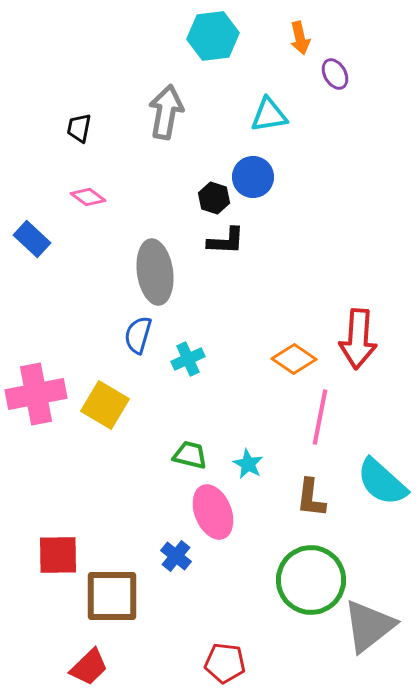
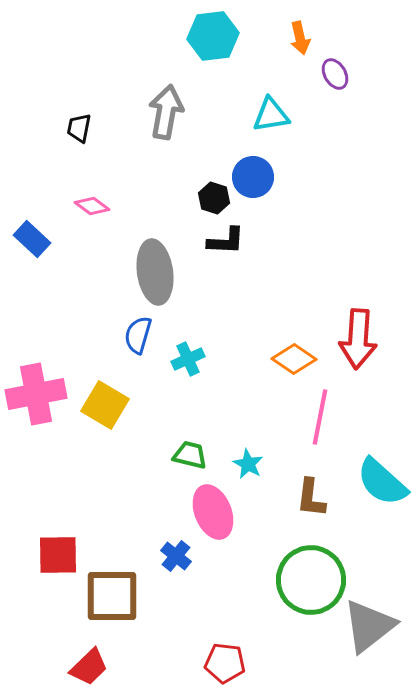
cyan triangle: moved 2 px right
pink diamond: moved 4 px right, 9 px down
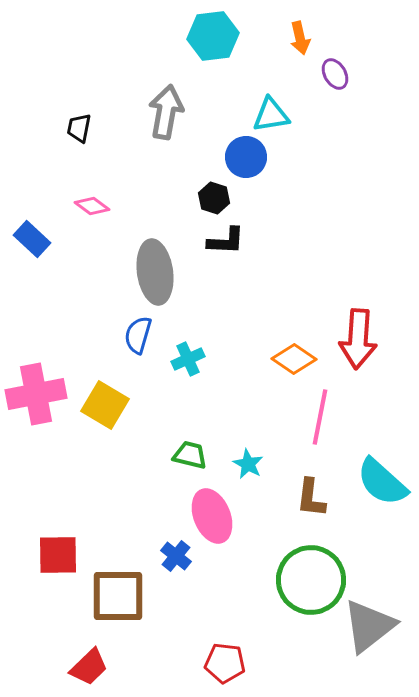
blue circle: moved 7 px left, 20 px up
pink ellipse: moved 1 px left, 4 px down
brown square: moved 6 px right
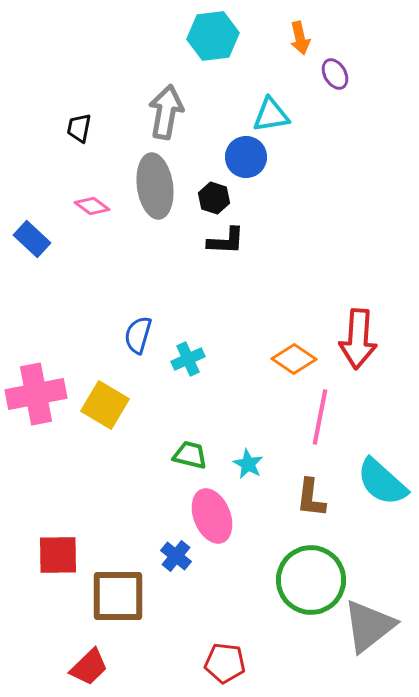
gray ellipse: moved 86 px up
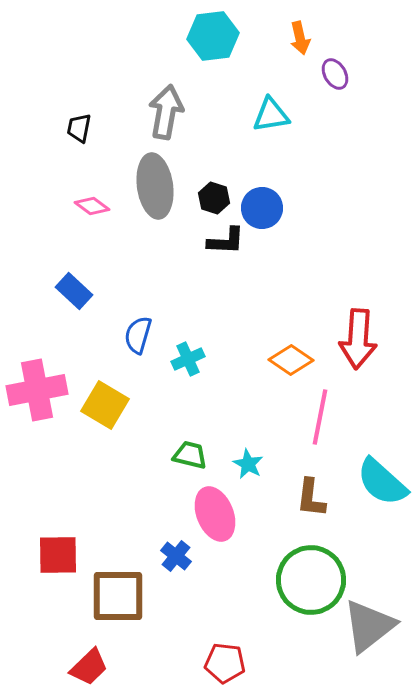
blue circle: moved 16 px right, 51 px down
blue rectangle: moved 42 px right, 52 px down
orange diamond: moved 3 px left, 1 px down
pink cross: moved 1 px right, 4 px up
pink ellipse: moved 3 px right, 2 px up
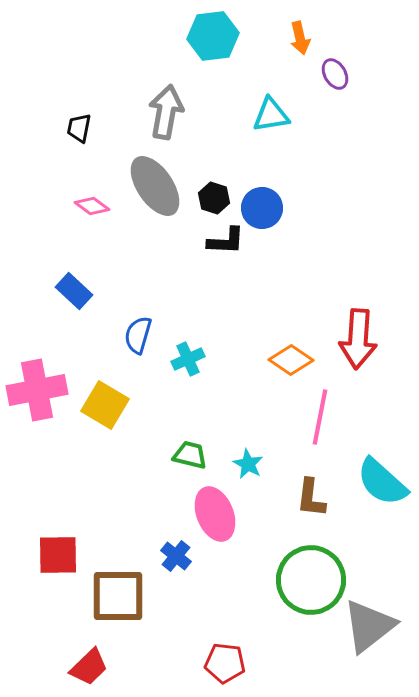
gray ellipse: rotated 26 degrees counterclockwise
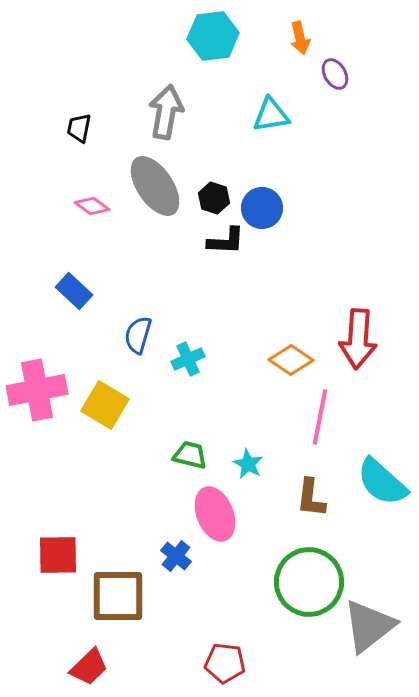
green circle: moved 2 px left, 2 px down
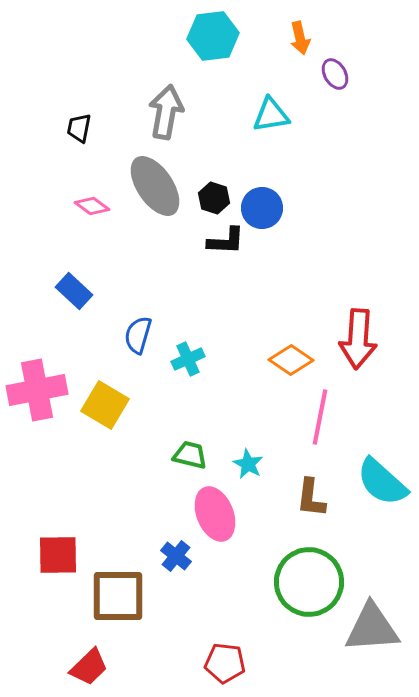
gray triangle: moved 3 px right, 2 px down; rotated 34 degrees clockwise
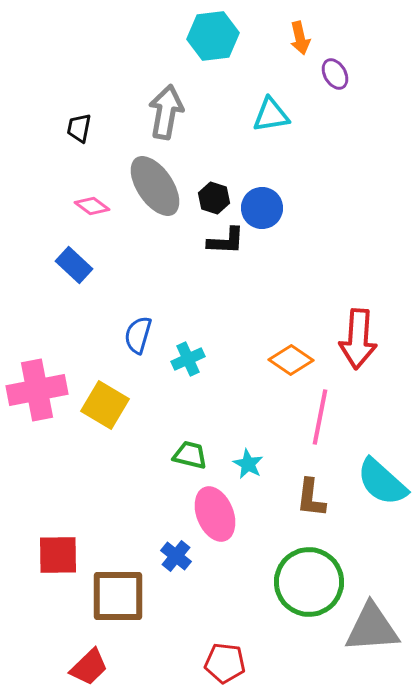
blue rectangle: moved 26 px up
